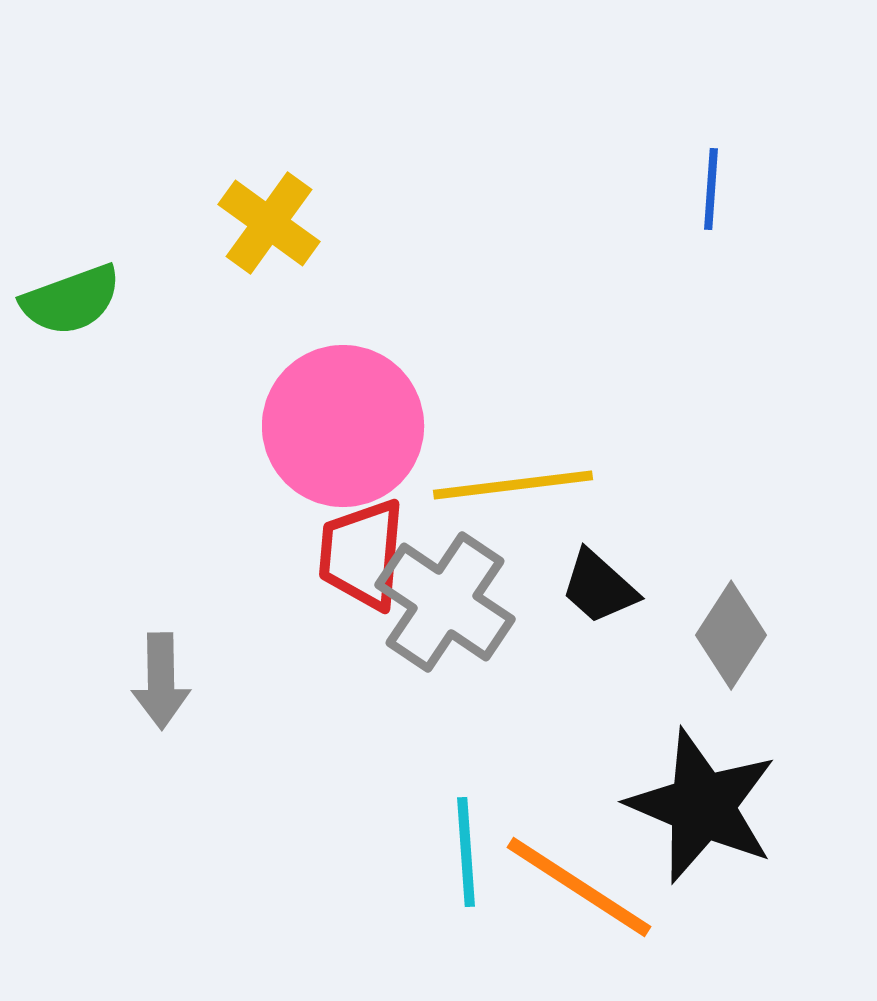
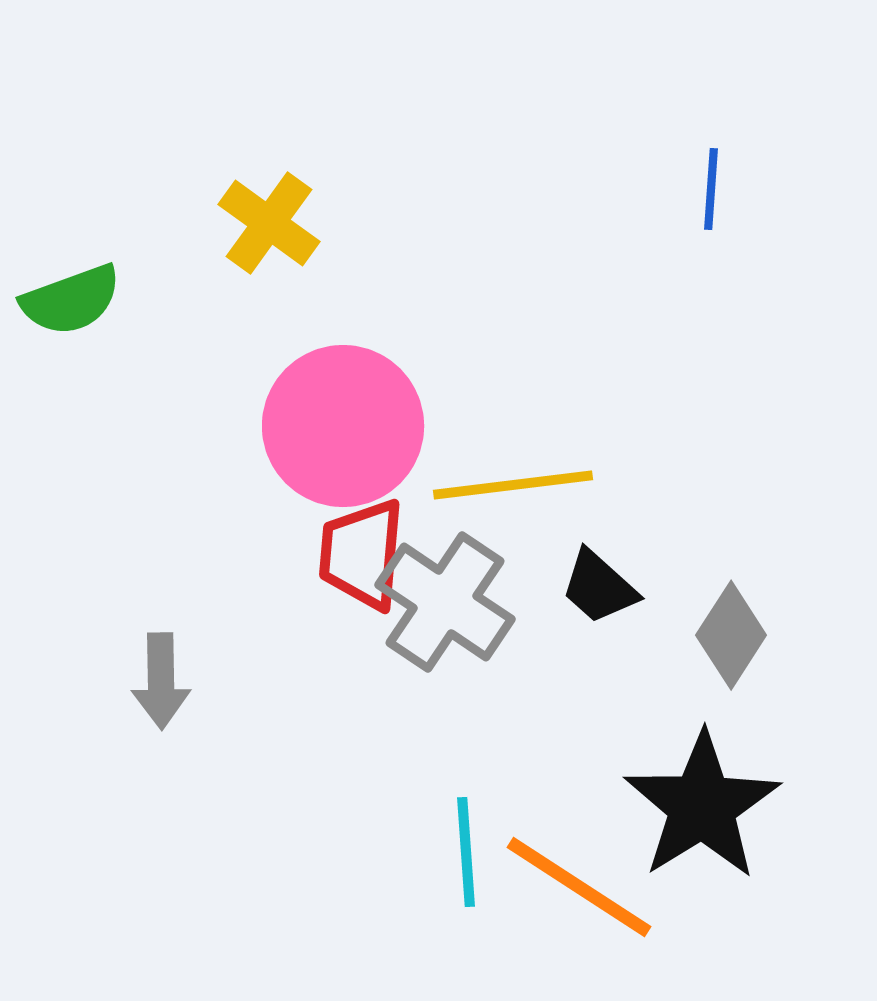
black star: rotated 17 degrees clockwise
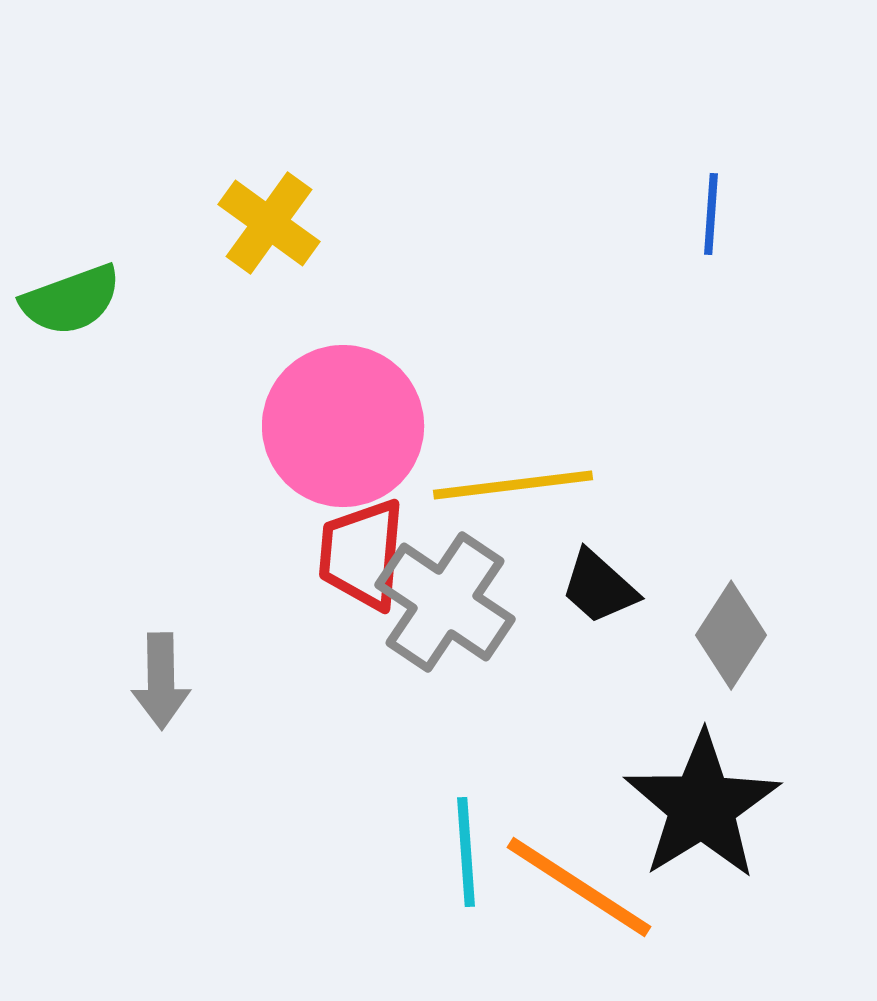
blue line: moved 25 px down
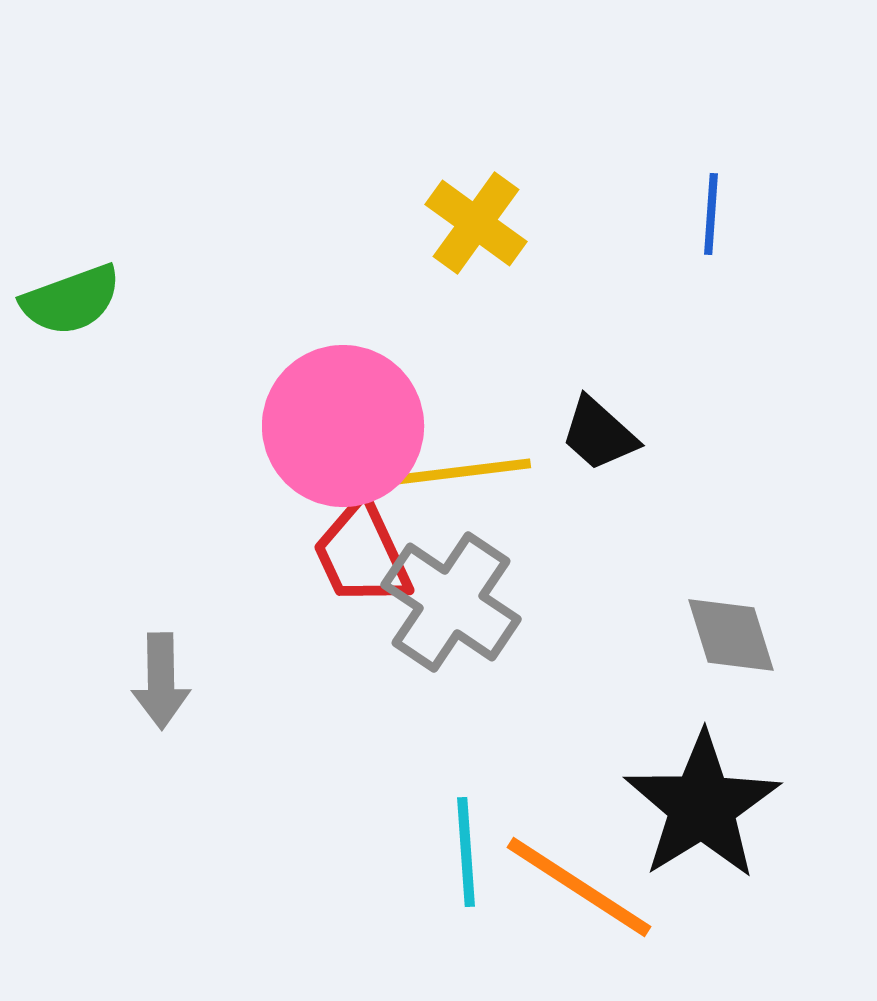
yellow cross: moved 207 px right
yellow line: moved 62 px left, 12 px up
red trapezoid: rotated 30 degrees counterclockwise
black trapezoid: moved 153 px up
gray cross: moved 6 px right
gray diamond: rotated 50 degrees counterclockwise
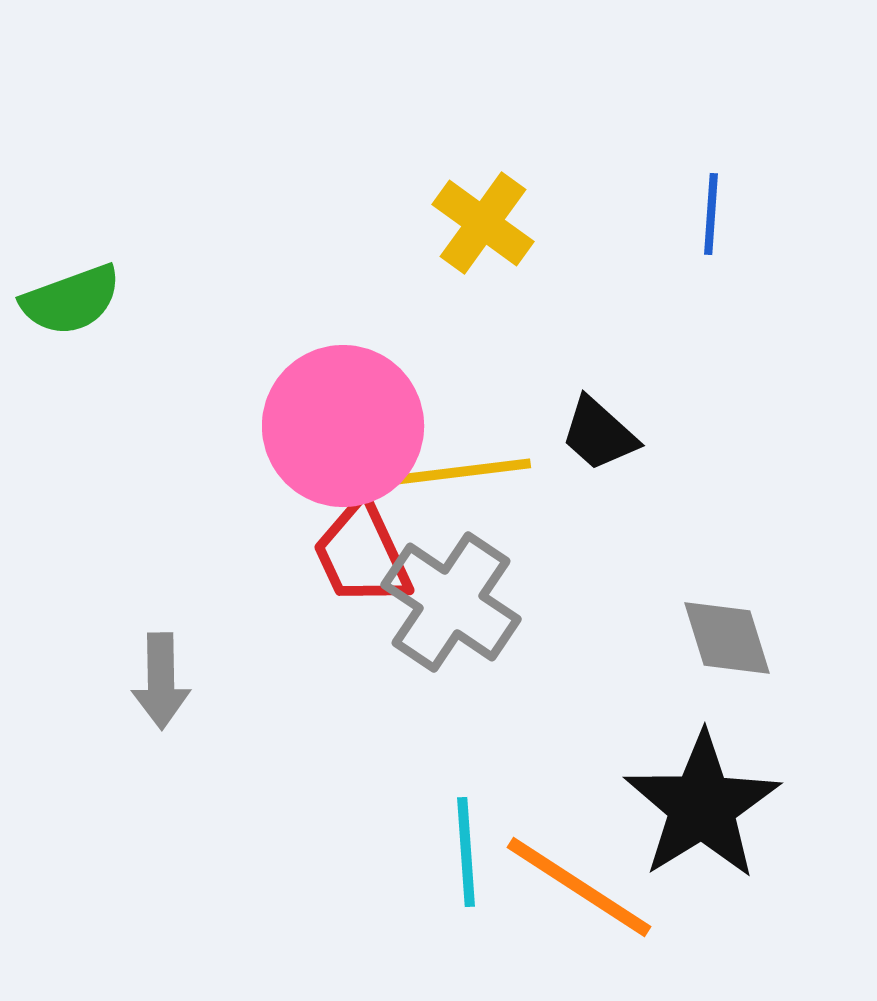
yellow cross: moved 7 px right
gray diamond: moved 4 px left, 3 px down
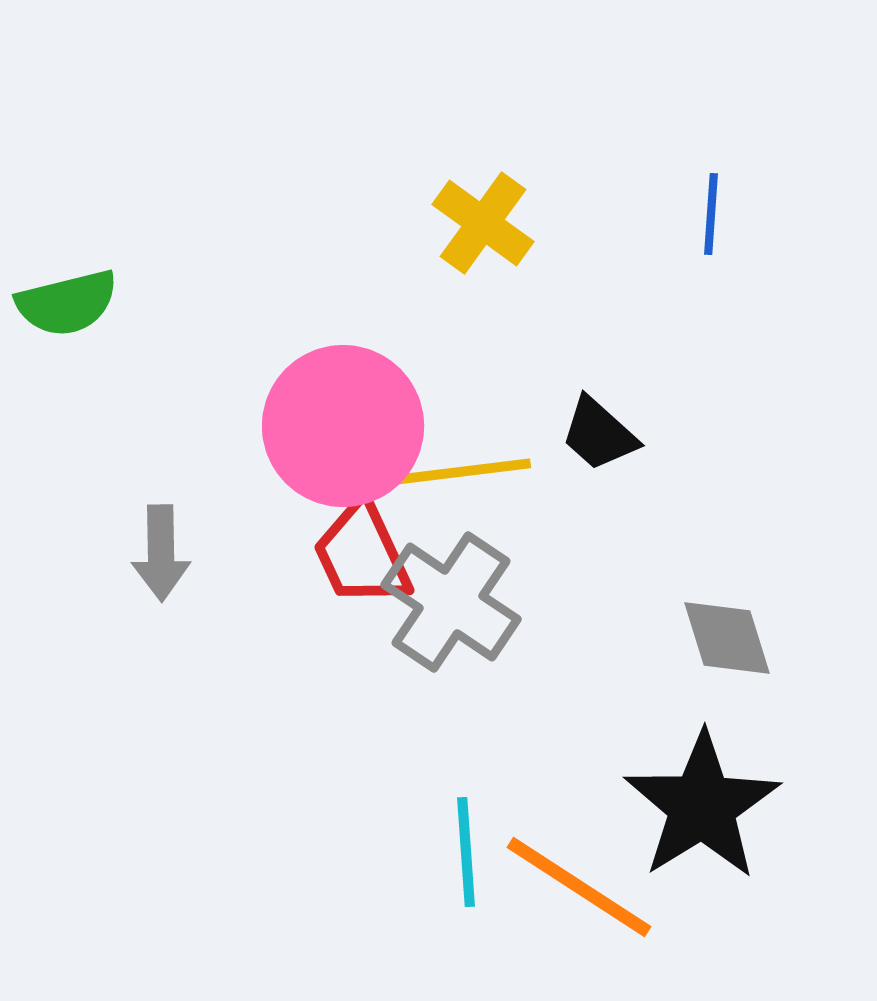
green semicircle: moved 4 px left, 3 px down; rotated 6 degrees clockwise
gray arrow: moved 128 px up
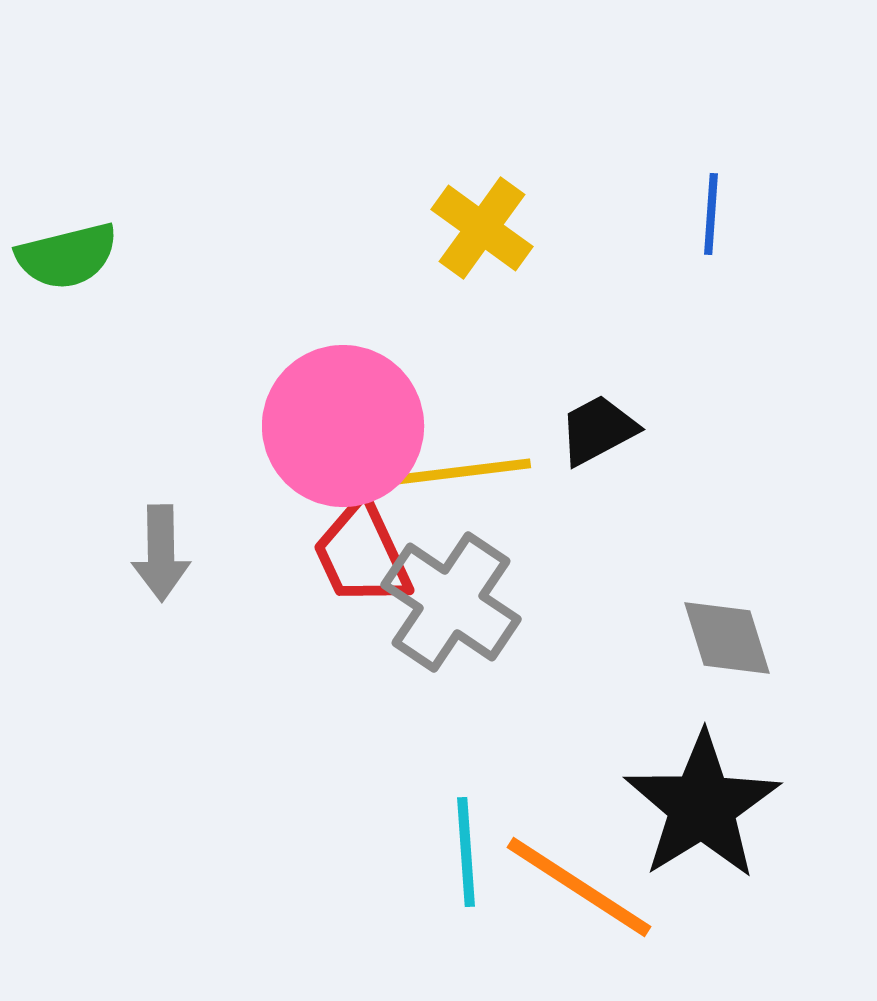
yellow cross: moved 1 px left, 5 px down
green semicircle: moved 47 px up
black trapezoid: moved 1 px left, 4 px up; rotated 110 degrees clockwise
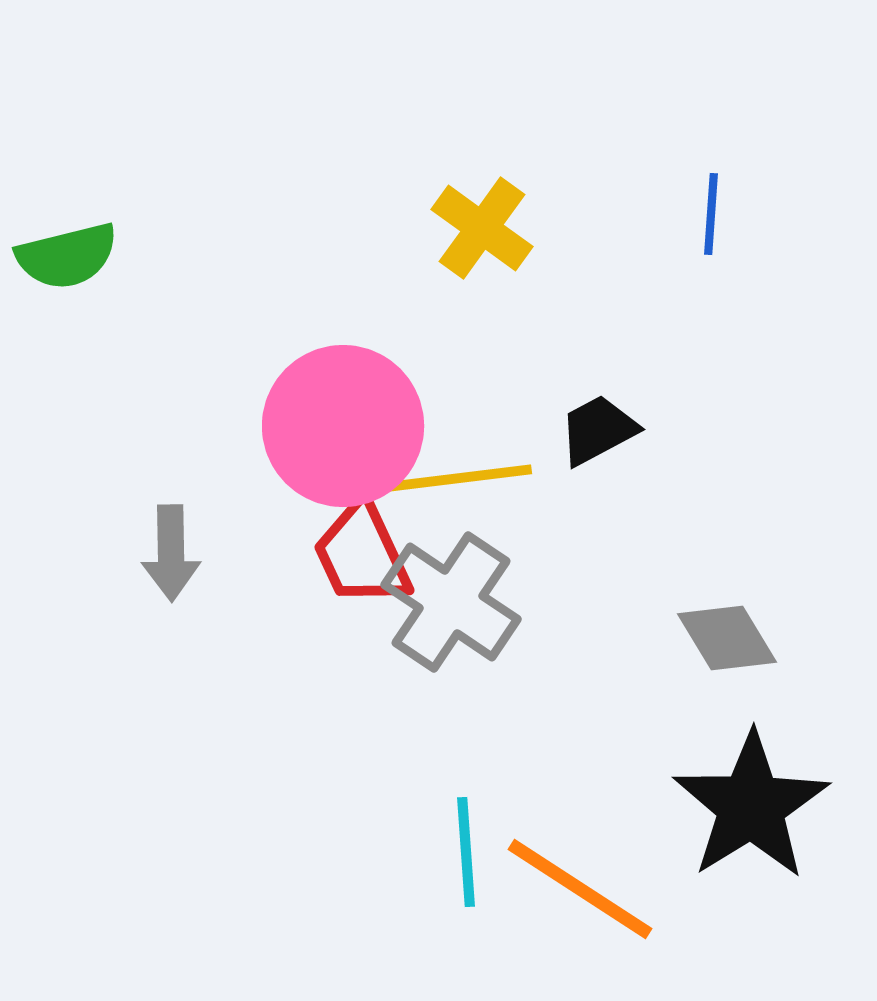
yellow line: moved 1 px right, 6 px down
gray arrow: moved 10 px right
gray diamond: rotated 14 degrees counterclockwise
black star: moved 49 px right
orange line: moved 1 px right, 2 px down
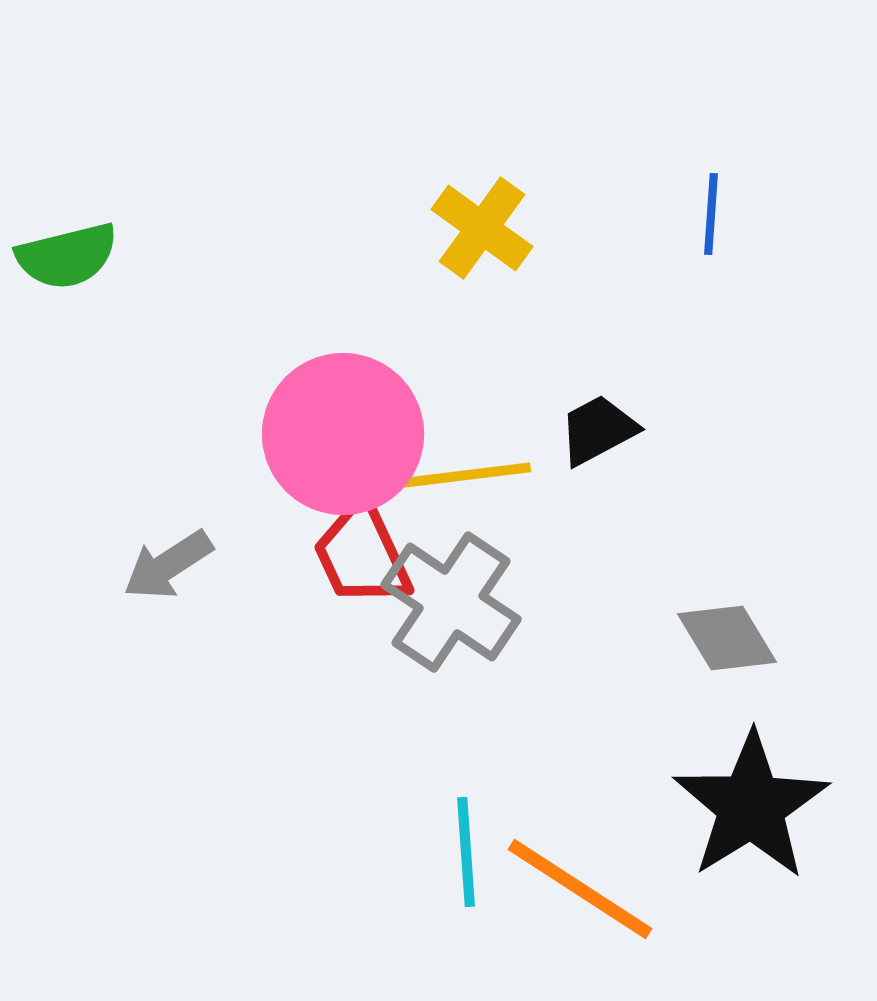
pink circle: moved 8 px down
yellow line: moved 1 px left, 2 px up
gray arrow: moved 3 px left, 12 px down; rotated 58 degrees clockwise
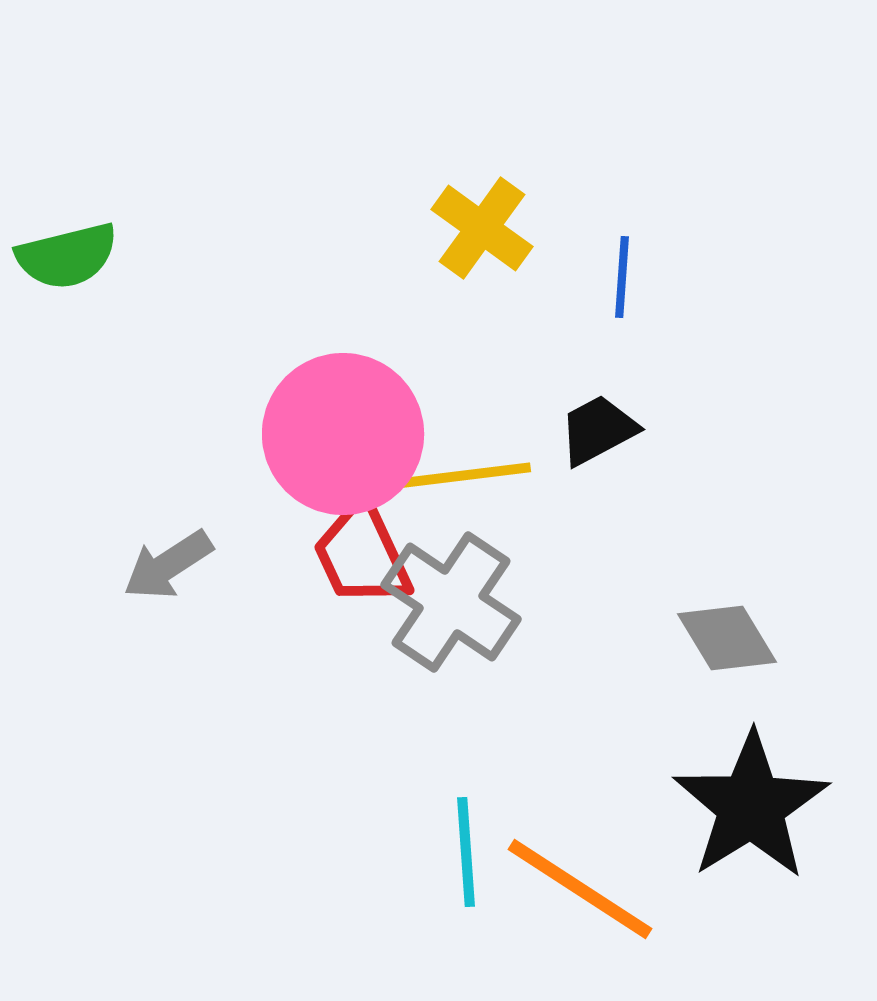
blue line: moved 89 px left, 63 px down
